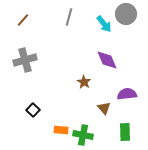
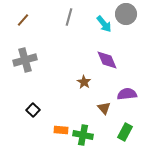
green rectangle: rotated 30 degrees clockwise
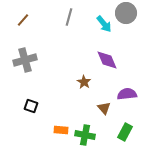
gray circle: moved 1 px up
black square: moved 2 px left, 4 px up; rotated 24 degrees counterclockwise
green cross: moved 2 px right
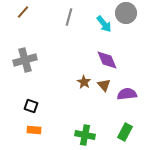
brown line: moved 8 px up
brown triangle: moved 23 px up
orange rectangle: moved 27 px left
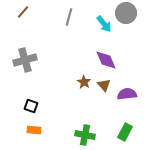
purple diamond: moved 1 px left
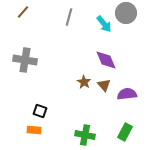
gray cross: rotated 25 degrees clockwise
black square: moved 9 px right, 5 px down
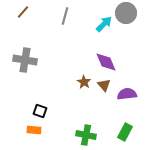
gray line: moved 4 px left, 1 px up
cyan arrow: rotated 96 degrees counterclockwise
purple diamond: moved 2 px down
green cross: moved 1 px right
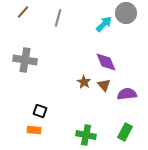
gray line: moved 7 px left, 2 px down
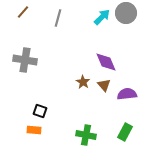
cyan arrow: moved 2 px left, 7 px up
brown star: moved 1 px left
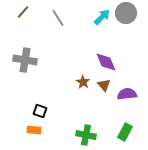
gray line: rotated 48 degrees counterclockwise
